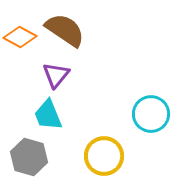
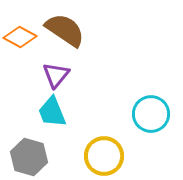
cyan trapezoid: moved 4 px right, 3 px up
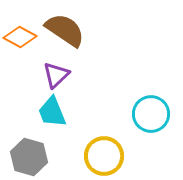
purple triangle: rotated 8 degrees clockwise
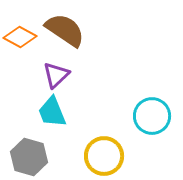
cyan circle: moved 1 px right, 2 px down
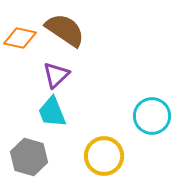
orange diamond: moved 1 px down; rotated 16 degrees counterclockwise
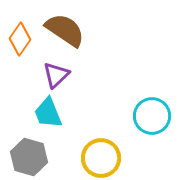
orange diamond: moved 1 px down; rotated 68 degrees counterclockwise
cyan trapezoid: moved 4 px left, 1 px down
yellow circle: moved 3 px left, 2 px down
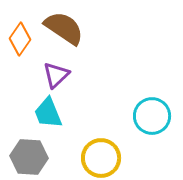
brown semicircle: moved 1 px left, 2 px up
gray hexagon: rotated 12 degrees counterclockwise
